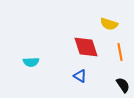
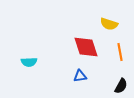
cyan semicircle: moved 2 px left
blue triangle: rotated 40 degrees counterclockwise
black semicircle: moved 2 px left, 1 px down; rotated 63 degrees clockwise
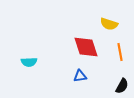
black semicircle: moved 1 px right
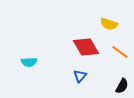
red diamond: rotated 12 degrees counterclockwise
orange line: rotated 42 degrees counterclockwise
blue triangle: rotated 40 degrees counterclockwise
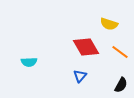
black semicircle: moved 1 px left, 1 px up
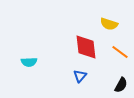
red diamond: rotated 24 degrees clockwise
